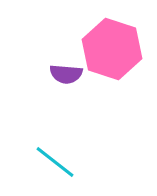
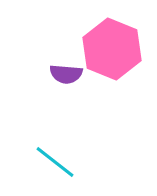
pink hexagon: rotated 4 degrees clockwise
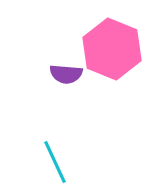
cyan line: rotated 27 degrees clockwise
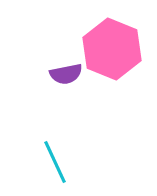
purple semicircle: rotated 16 degrees counterclockwise
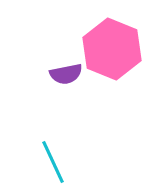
cyan line: moved 2 px left
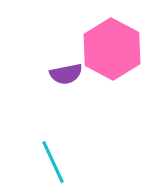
pink hexagon: rotated 6 degrees clockwise
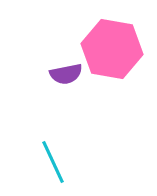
pink hexagon: rotated 18 degrees counterclockwise
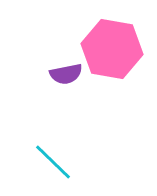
cyan line: rotated 21 degrees counterclockwise
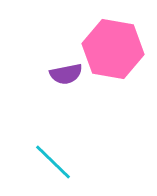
pink hexagon: moved 1 px right
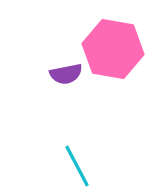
cyan line: moved 24 px right, 4 px down; rotated 18 degrees clockwise
